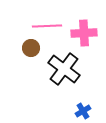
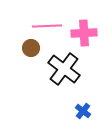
blue cross: rotated 21 degrees counterclockwise
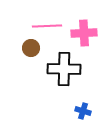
black cross: rotated 36 degrees counterclockwise
blue cross: rotated 21 degrees counterclockwise
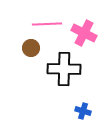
pink line: moved 2 px up
pink cross: rotated 30 degrees clockwise
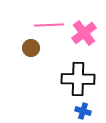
pink line: moved 2 px right, 1 px down
pink cross: rotated 25 degrees clockwise
black cross: moved 14 px right, 10 px down
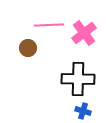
brown circle: moved 3 px left
